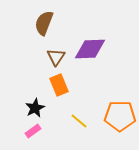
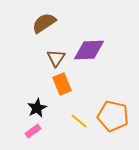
brown semicircle: rotated 35 degrees clockwise
purple diamond: moved 1 px left, 1 px down
brown triangle: moved 1 px down
orange rectangle: moved 3 px right, 1 px up
black star: moved 2 px right
orange pentagon: moved 7 px left; rotated 12 degrees clockwise
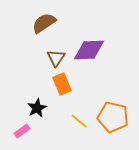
orange pentagon: moved 1 px down
pink rectangle: moved 11 px left
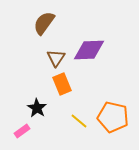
brown semicircle: rotated 20 degrees counterclockwise
black star: rotated 12 degrees counterclockwise
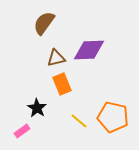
brown triangle: rotated 42 degrees clockwise
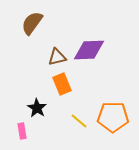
brown semicircle: moved 12 px left
brown triangle: moved 1 px right, 1 px up
orange pentagon: rotated 12 degrees counterclockwise
pink rectangle: rotated 63 degrees counterclockwise
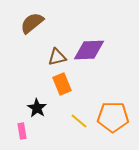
brown semicircle: rotated 15 degrees clockwise
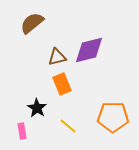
purple diamond: rotated 12 degrees counterclockwise
yellow line: moved 11 px left, 5 px down
